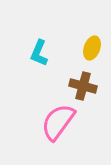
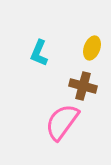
pink semicircle: moved 4 px right
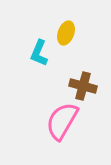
yellow ellipse: moved 26 px left, 15 px up
pink semicircle: moved 1 px up; rotated 6 degrees counterclockwise
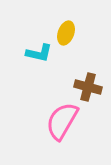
cyan L-shape: rotated 100 degrees counterclockwise
brown cross: moved 5 px right, 1 px down
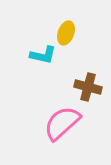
cyan L-shape: moved 4 px right, 2 px down
pink semicircle: moved 2 px down; rotated 18 degrees clockwise
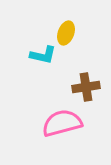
brown cross: moved 2 px left; rotated 24 degrees counterclockwise
pink semicircle: rotated 27 degrees clockwise
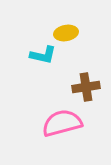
yellow ellipse: rotated 60 degrees clockwise
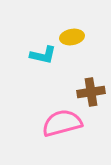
yellow ellipse: moved 6 px right, 4 px down
brown cross: moved 5 px right, 5 px down
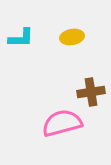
cyan L-shape: moved 22 px left, 17 px up; rotated 12 degrees counterclockwise
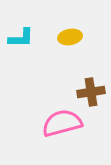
yellow ellipse: moved 2 px left
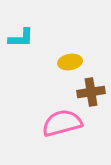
yellow ellipse: moved 25 px down
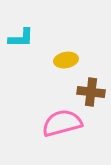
yellow ellipse: moved 4 px left, 2 px up
brown cross: rotated 16 degrees clockwise
